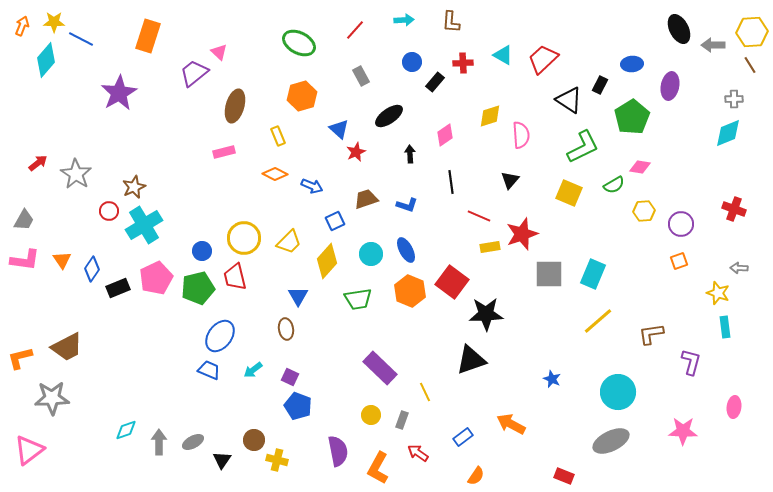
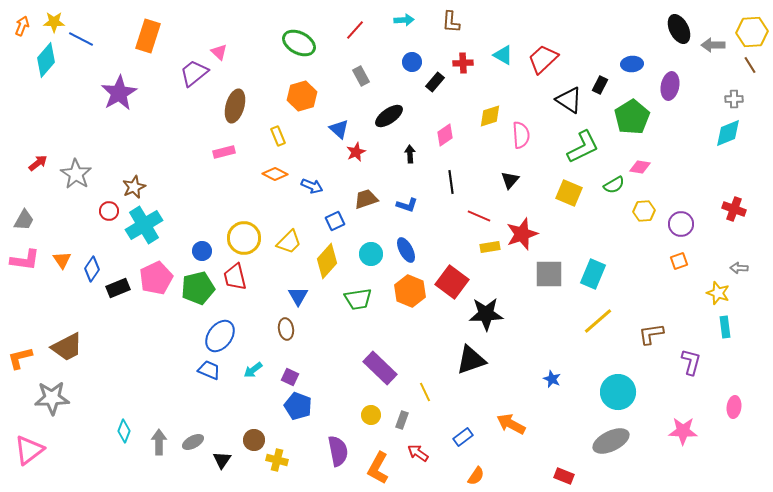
cyan diamond at (126, 430): moved 2 px left, 1 px down; rotated 50 degrees counterclockwise
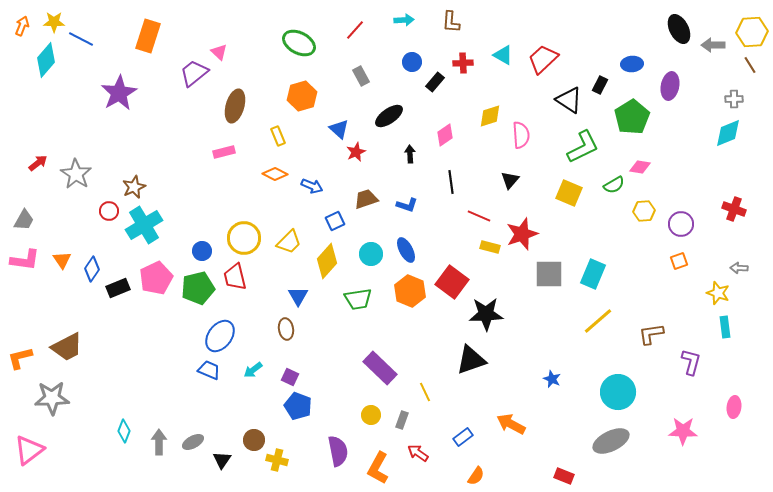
yellow rectangle at (490, 247): rotated 24 degrees clockwise
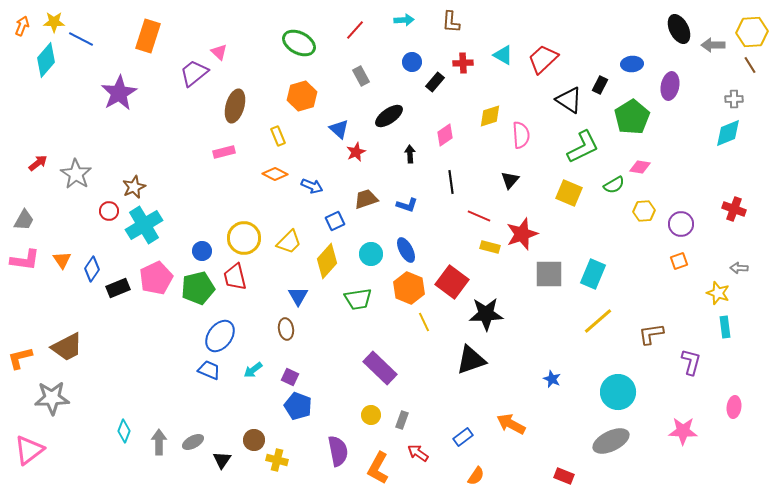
orange hexagon at (410, 291): moved 1 px left, 3 px up
yellow line at (425, 392): moved 1 px left, 70 px up
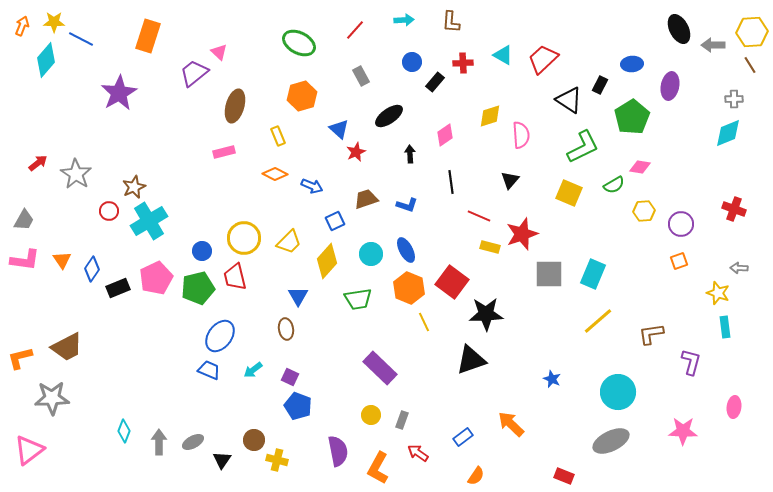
cyan cross at (144, 225): moved 5 px right, 4 px up
orange arrow at (511, 424): rotated 16 degrees clockwise
